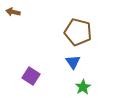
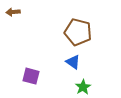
brown arrow: rotated 16 degrees counterclockwise
blue triangle: rotated 21 degrees counterclockwise
purple square: rotated 18 degrees counterclockwise
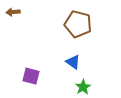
brown pentagon: moved 8 px up
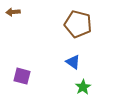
purple square: moved 9 px left
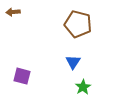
blue triangle: rotated 28 degrees clockwise
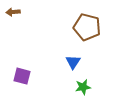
brown pentagon: moved 9 px right, 3 px down
green star: rotated 21 degrees clockwise
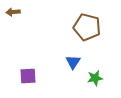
purple square: moved 6 px right; rotated 18 degrees counterclockwise
green star: moved 12 px right, 9 px up
